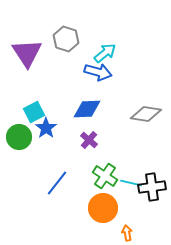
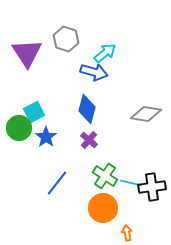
blue arrow: moved 4 px left
blue diamond: rotated 72 degrees counterclockwise
blue star: moved 9 px down
green circle: moved 9 px up
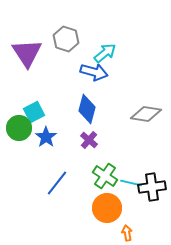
orange circle: moved 4 px right
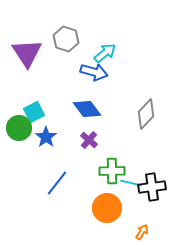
blue diamond: rotated 52 degrees counterclockwise
gray diamond: rotated 56 degrees counterclockwise
green cross: moved 7 px right, 5 px up; rotated 35 degrees counterclockwise
orange arrow: moved 15 px right, 1 px up; rotated 42 degrees clockwise
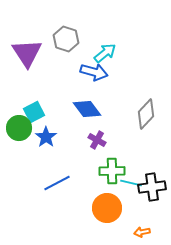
purple cross: moved 8 px right; rotated 12 degrees counterclockwise
blue line: rotated 24 degrees clockwise
orange arrow: rotated 133 degrees counterclockwise
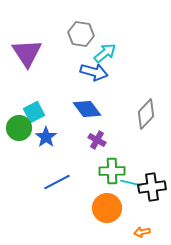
gray hexagon: moved 15 px right, 5 px up; rotated 10 degrees counterclockwise
blue line: moved 1 px up
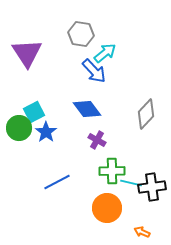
blue arrow: moved 1 px up; rotated 32 degrees clockwise
blue star: moved 5 px up
orange arrow: rotated 35 degrees clockwise
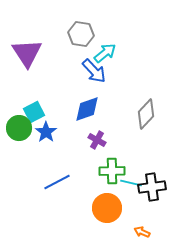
blue diamond: rotated 72 degrees counterclockwise
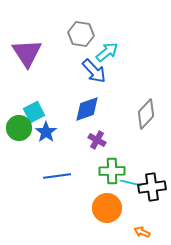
cyan arrow: moved 2 px right, 1 px up
blue line: moved 6 px up; rotated 20 degrees clockwise
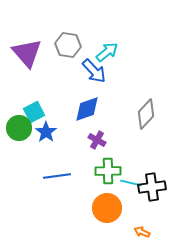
gray hexagon: moved 13 px left, 11 px down
purple triangle: rotated 8 degrees counterclockwise
green cross: moved 4 px left
